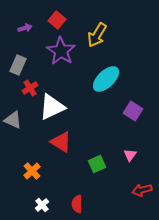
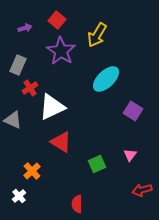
white cross: moved 23 px left, 9 px up
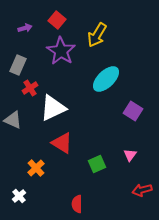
white triangle: moved 1 px right, 1 px down
red triangle: moved 1 px right, 1 px down
orange cross: moved 4 px right, 3 px up
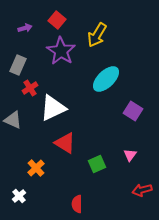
red triangle: moved 3 px right
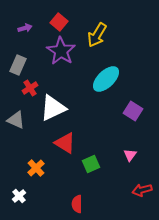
red square: moved 2 px right, 2 px down
gray triangle: moved 3 px right
green square: moved 6 px left
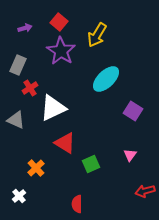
red arrow: moved 3 px right, 1 px down
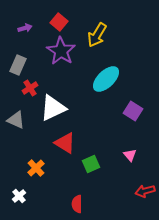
pink triangle: rotated 16 degrees counterclockwise
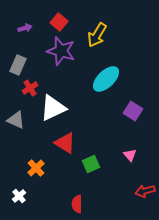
purple star: rotated 16 degrees counterclockwise
